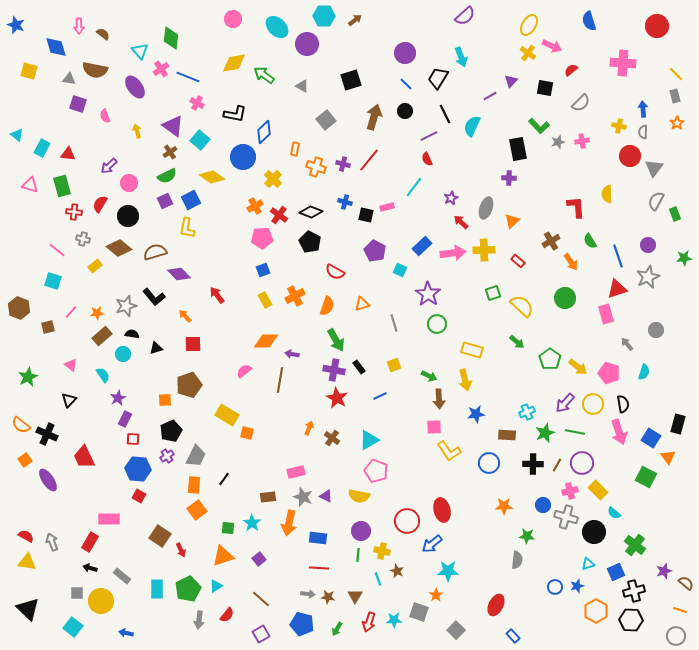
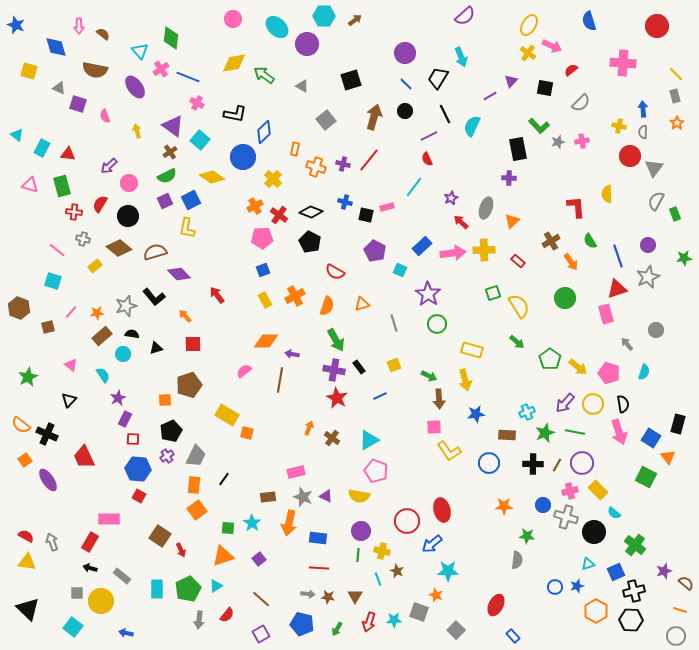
gray triangle at (69, 79): moved 10 px left, 9 px down; rotated 16 degrees clockwise
yellow semicircle at (522, 306): moved 3 px left; rotated 15 degrees clockwise
orange star at (436, 595): rotated 16 degrees counterclockwise
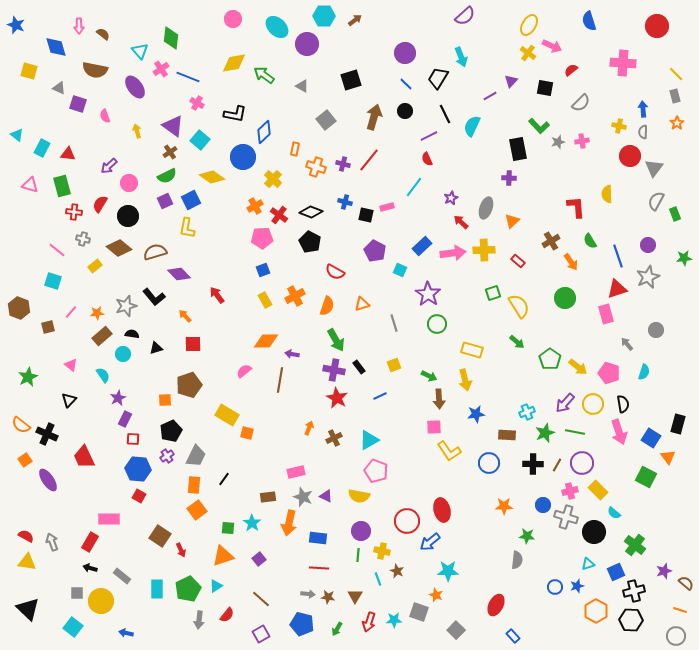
brown cross at (332, 438): moved 2 px right; rotated 28 degrees clockwise
blue arrow at (432, 544): moved 2 px left, 2 px up
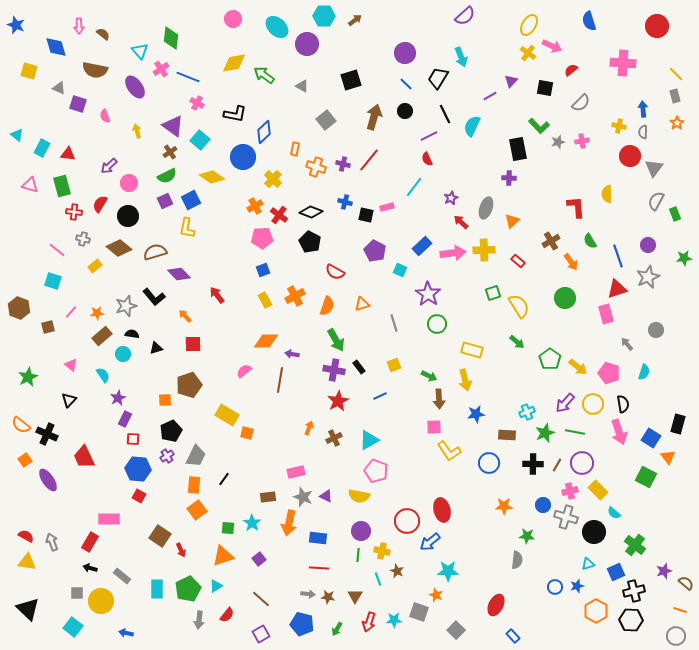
red star at (337, 398): moved 1 px right, 3 px down; rotated 15 degrees clockwise
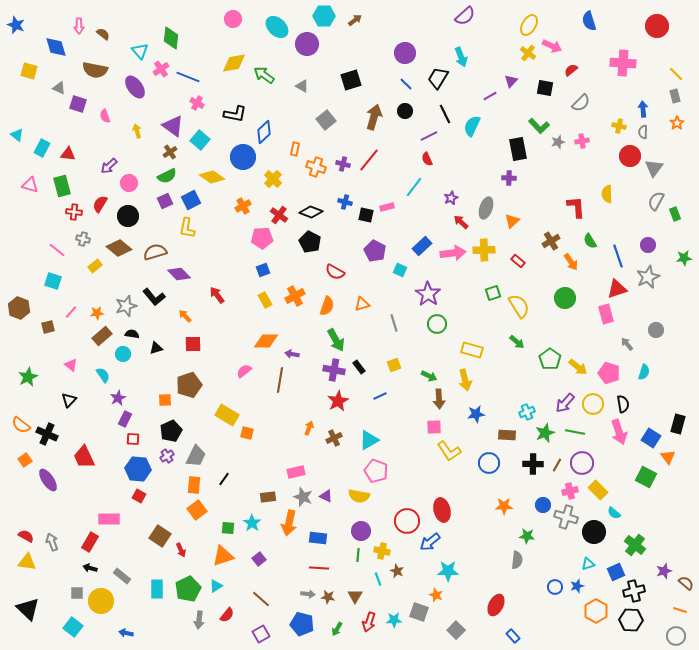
orange cross at (255, 206): moved 12 px left
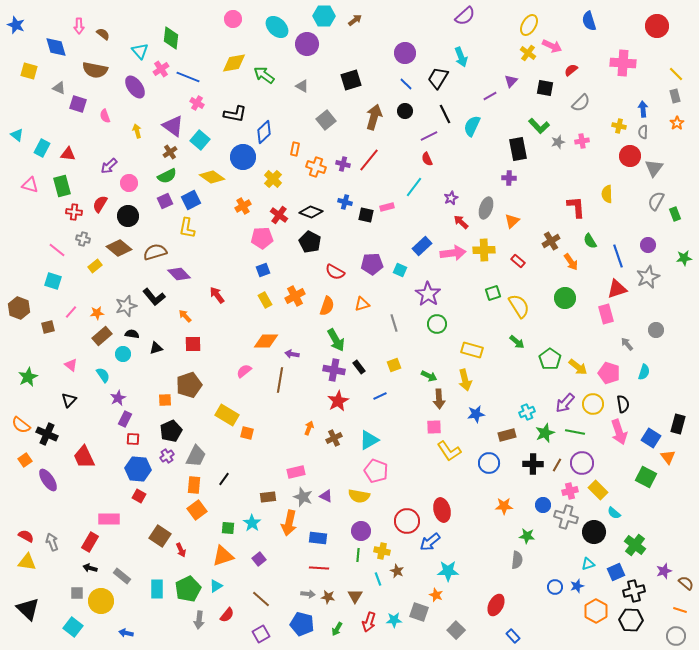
purple pentagon at (375, 251): moved 3 px left, 13 px down; rotated 30 degrees counterclockwise
brown rectangle at (507, 435): rotated 18 degrees counterclockwise
